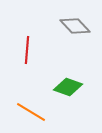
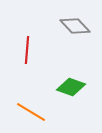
green diamond: moved 3 px right
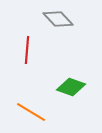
gray diamond: moved 17 px left, 7 px up
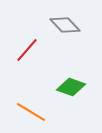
gray diamond: moved 7 px right, 6 px down
red line: rotated 36 degrees clockwise
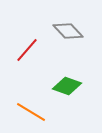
gray diamond: moved 3 px right, 6 px down
green diamond: moved 4 px left, 1 px up
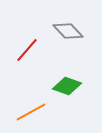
orange line: rotated 60 degrees counterclockwise
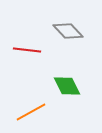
red line: rotated 56 degrees clockwise
green diamond: rotated 44 degrees clockwise
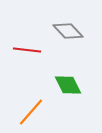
green diamond: moved 1 px right, 1 px up
orange line: rotated 20 degrees counterclockwise
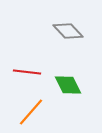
red line: moved 22 px down
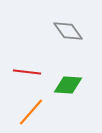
gray diamond: rotated 8 degrees clockwise
green diamond: rotated 60 degrees counterclockwise
